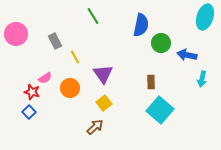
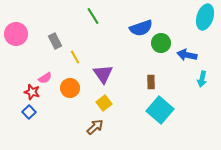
blue semicircle: moved 3 px down; rotated 60 degrees clockwise
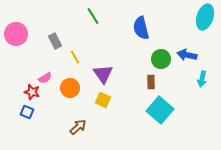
blue semicircle: rotated 95 degrees clockwise
green circle: moved 16 px down
yellow square: moved 1 px left, 3 px up; rotated 28 degrees counterclockwise
blue square: moved 2 px left; rotated 24 degrees counterclockwise
brown arrow: moved 17 px left
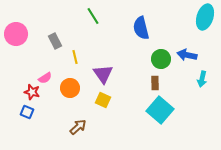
yellow line: rotated 16 degrees clockwise
brown rectangle: moved 4 px right, 1 px down
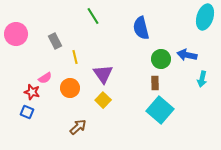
yellow square: rotated 21 degrees clockwise
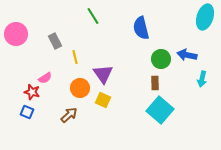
orange circle: moved 10 px right
yellow square: rotated 21 degrees counterclockwise
brown arrow: moved 9 px left, 12 px up
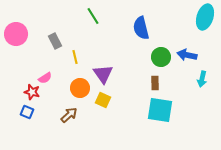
green circle: moved 2 px up
cyan square: rotated 32 degrees counterclockwise
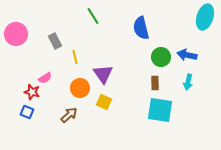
cyan arrow: moved 14 px left, 3 px down
yellow square: moved 1 px right, 2 px down
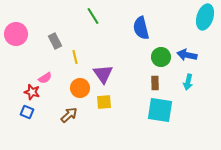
yellow square: rotated 28 degrees counterclockwise
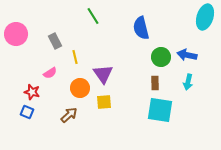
pink semicircle: moved 5 px right, 5 px up
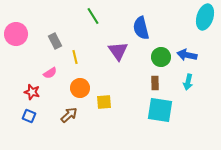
purple triangle: moved 15 px right, 23 px up
blue square: moved 2 px right, 4 px down
